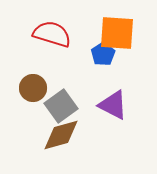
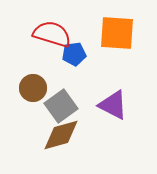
blue pentagon: moved 29 px left; rotated 25 degrees clockwise
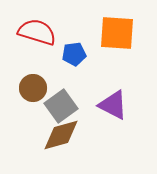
red semicircle: moved 15 px left, 2 px up
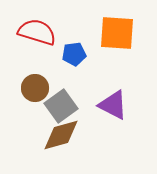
brown circle: moved 2 px right
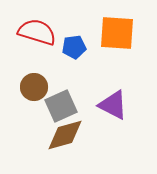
blue pentagon: moved 7 px up
brown circle: moved 1 px left, 1 px up
gray square: rotated 12 degrees clockwise
brown diamond: moved 4 px right
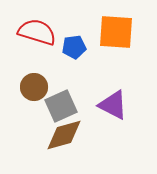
orange square: moved 1 px left, 1 px up
brown diamond: moved 1 px left
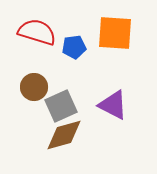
orange square: moved 1 px left, 1 px down
